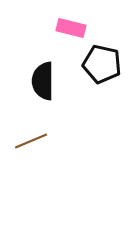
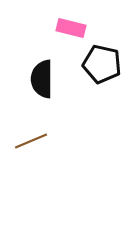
black semicircle: moved 1 px left, 2 px up
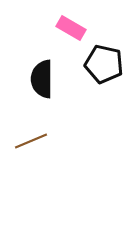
pink rectangle: rotated 16 degrees clockwise
black pentagon: moved 2 px right
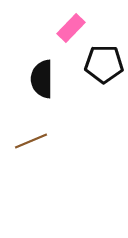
pink rectangle: rotated 76 degrees counterclockwise
black pentagon: rotated 12 degrees counterclockwise
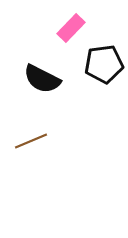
black pentagon: rotated 9 degrees counterclockwise
black semicircle: rotated 63 degrees counterclockwise
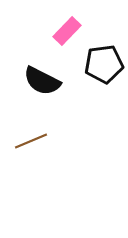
pink rectangle: moved 4 px left, 3 px down
black semicircle: moved 2 px down
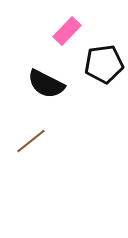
black semicircle: moved 4 px right, 3 px down
brown line: rotated 16 degrees counterclockwise
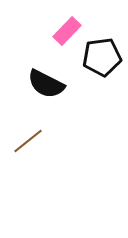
black pentagon: moved 2 px left, 7 px up
brown line: moved 3 px left
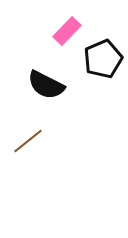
black pentagon: moved 1 px right, 2 px down; rotated 15 degrees counterclockwise
black semicircle: moved 1 px down
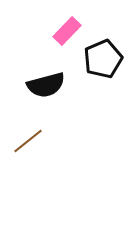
black semicircle: rotated 42 degrees counterclockwise
